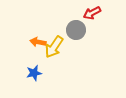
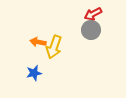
red arrow: moved 1 px right, 1 px down
gray circle: moved 15 px right
yellow arrow: rotated 15 degrees counterclockwise
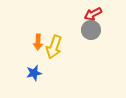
orange arrow: rotated 98 degrees counterclockwise
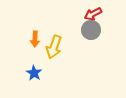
orange arrow: moved 3 px left, 3 px up
blue star: rotated 28 degrees counterclockwise
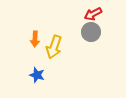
gray circle: moved 2 px down
blue star: moved 3 px right, 2 px down; rotated 14 degrees counterclockwise
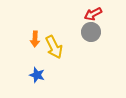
yellow arrow: rotated 45 degrees counterclockwise
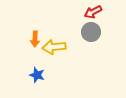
red arrow: moved 2 px up
yellow arrow: rotated 110 degrees clockwise
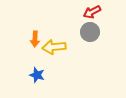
red arrow: moved 1 px left
gray circle: moved 1 px left
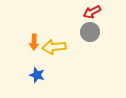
orange arrow: moved 1 px left, 3 px down
